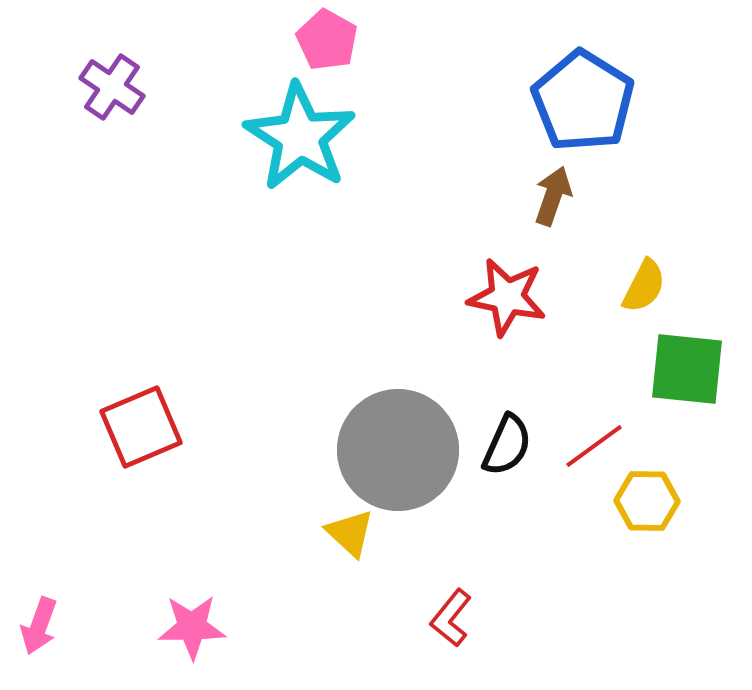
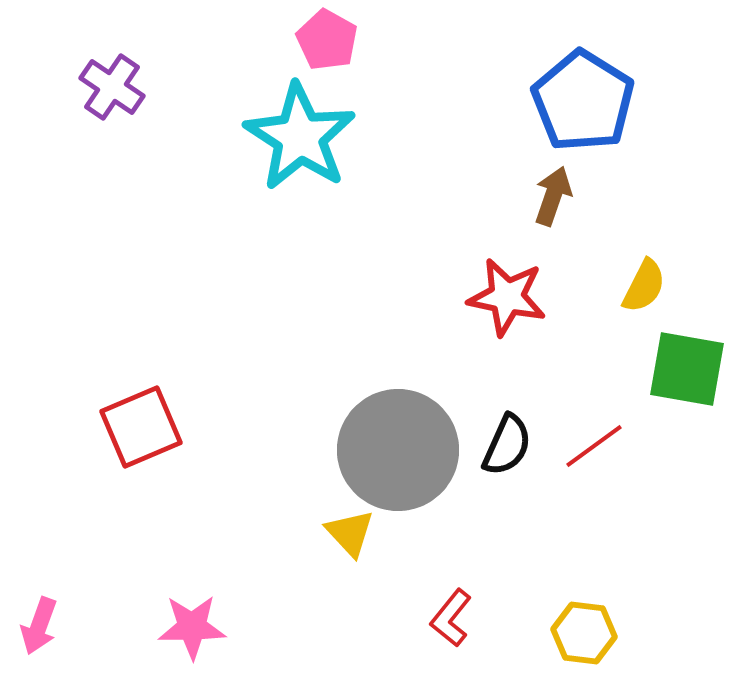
green square: rotated 4 degrees clockwise
yellow hexagon: moved 63 px left, 132 px down; rotated 6 degrees clockwise
yellow triangle: rotated 4 degrees clockwise
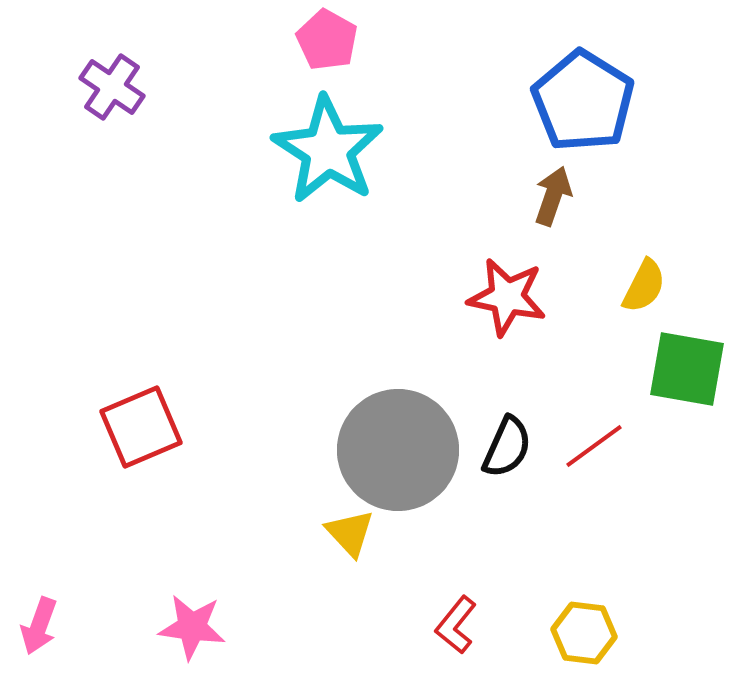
cyan star: moved 28 px right, 13 px down
black semicircle: moved 2 px down
red L-shape: moved 5 px right, 7 px down
pink star: rotated 8 degrees clockwise
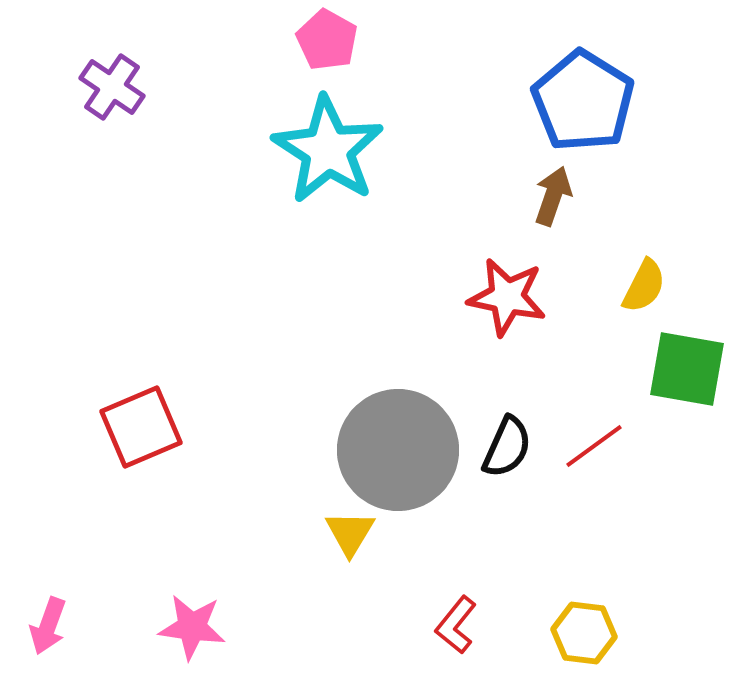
yellow triangle: rotated 14 degrees clockwise
pink arrow: moved 9 px right
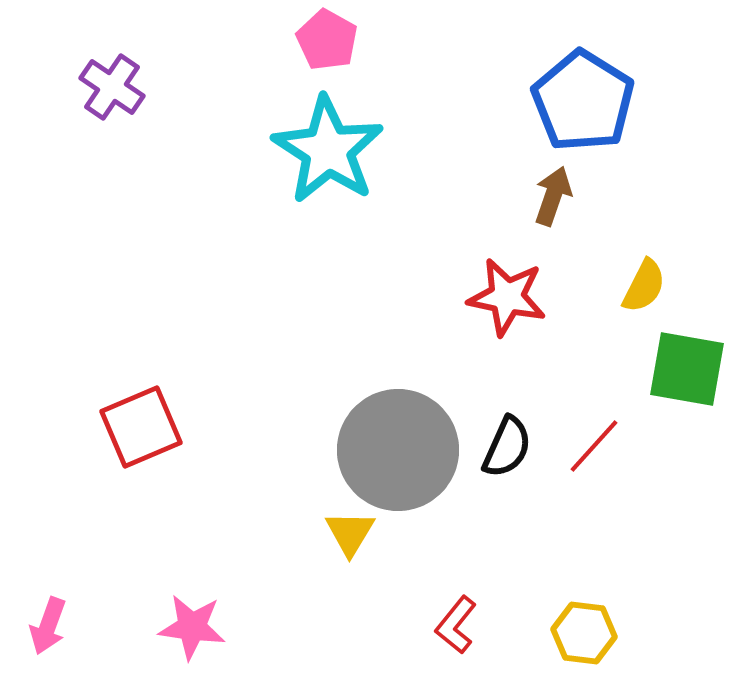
red line: rotated 12 degrees counterclockwise
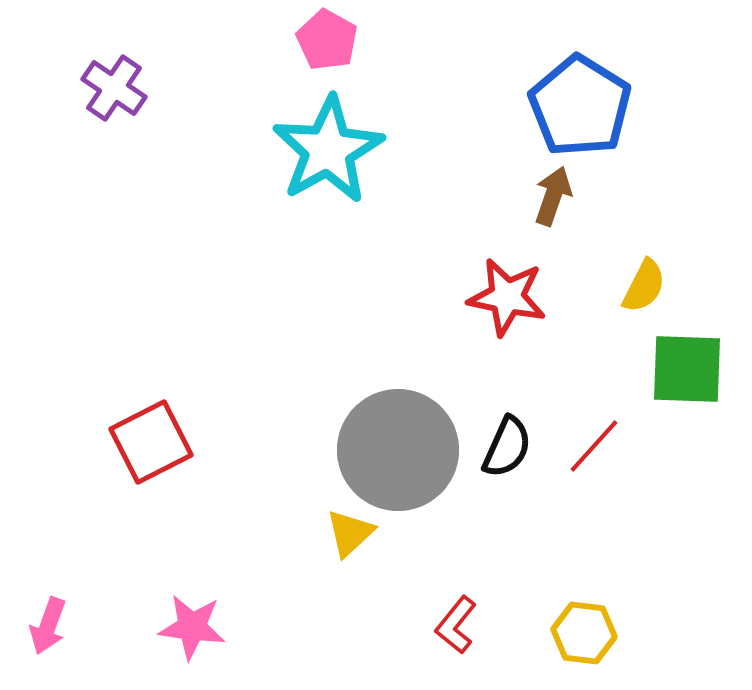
purple cross: moved 2 px right, 1 px down
blue pentagon: moved 3 px left, 5 px down
cyan star: rotated 10 degrees clockwise
green square: rotated 8 degrees counterclockwise
red square: moved 10 px right, 15 px down; rotated 4 degrees counterclockwise
yellow triangle: rotated 16 degrees clockwise
